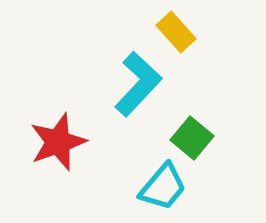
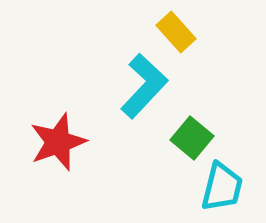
cyan L-shape: moved 6 px right, 2 px down
cyan trapezoid: moved 59 px right; rotated 26 degrees counterclockwise
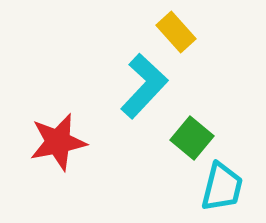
red star: rotated 8 degrees clockwise
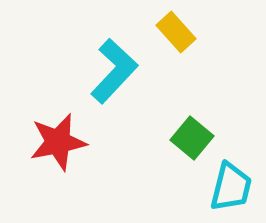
cyan L-shape: moved 30 px left, 15 px up
cyan trapezoid: moved 9 px right
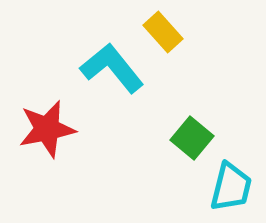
yellow rectangle: moved 13 px left
cyan L-shape: moved 2 px left, 3 px up; rotated 82 degrees counterclockwise
red star: moved 11 px left, 13 px up
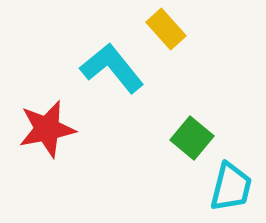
yellow rectangle: moved 3 px right, 3 px up
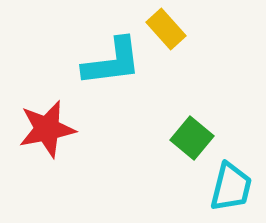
cyan L-shape: moved 6 px up; rotated 122 degrees clockwise
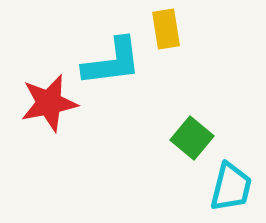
yellow rectangle: rotated 33 degrees clockwise
red star: moved 2 px right, 26 px up
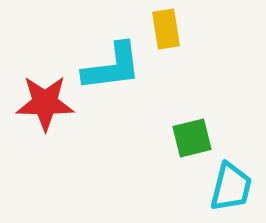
cyan L-shape: moved 5 px down
red star: moved 4 px left; rotated 12 degrees clockwise
green square: rotated 36 degrees clockwise
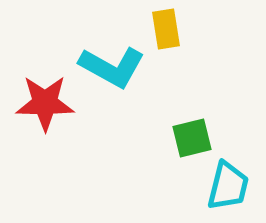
cyan L-shape: rotated 36 degrees clockwise
cyan trapezoid: moved 3 px left, 1 px up
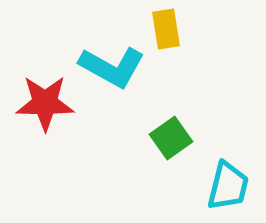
green square: moved 21 px left; rotated 21 degrees counterclockwise
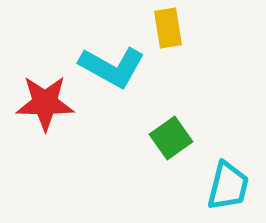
yellow rectangle: moved 2 px right, 1 px up
